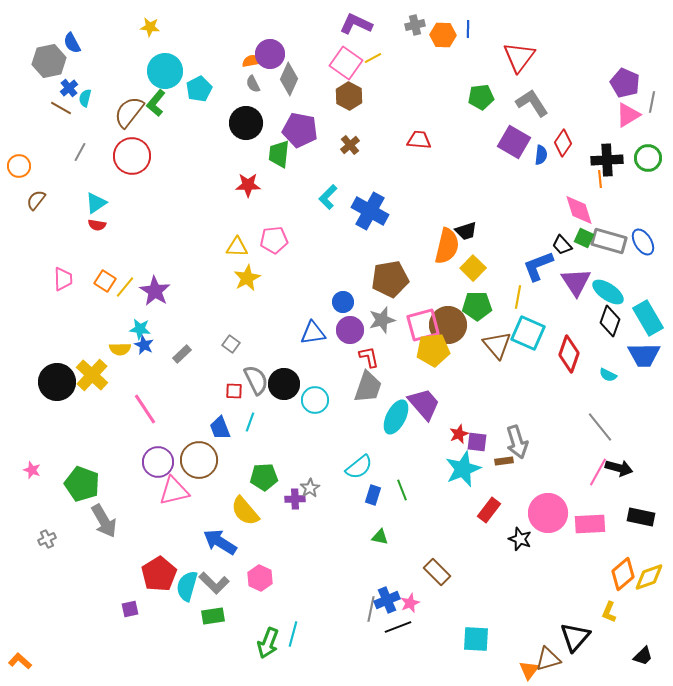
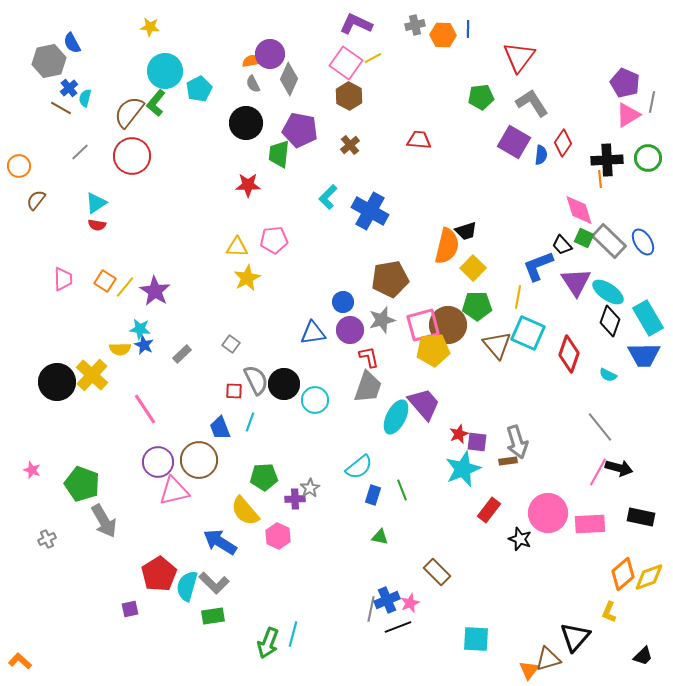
gray line at (80, 152): rotated 18 degrees clockwise
gray rectangle at (609, 241): rotated 28 degrees clockwise
brown rectangle at (504, 461): moved 4 px right
pink hexagon at (260, 578): moved 18 px right, 42 px up
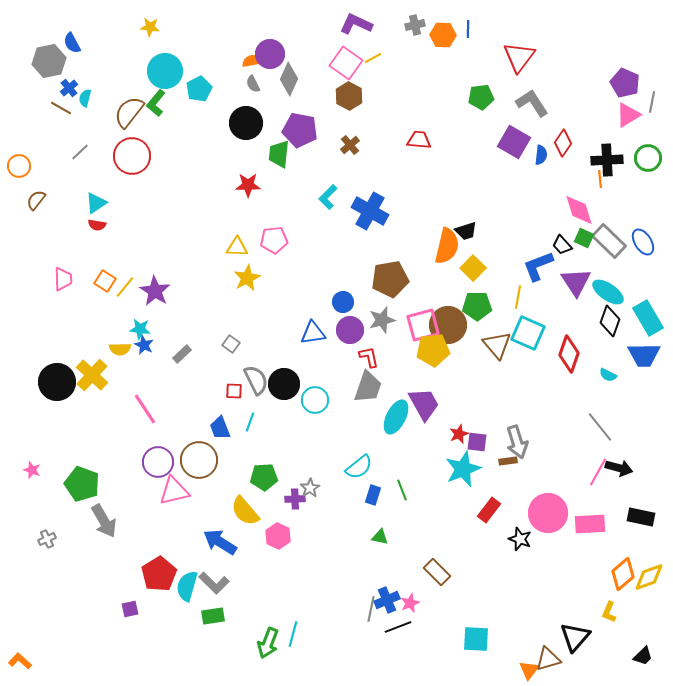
purple trapezoid at (424, 404): rotated 12 degrees clockwise
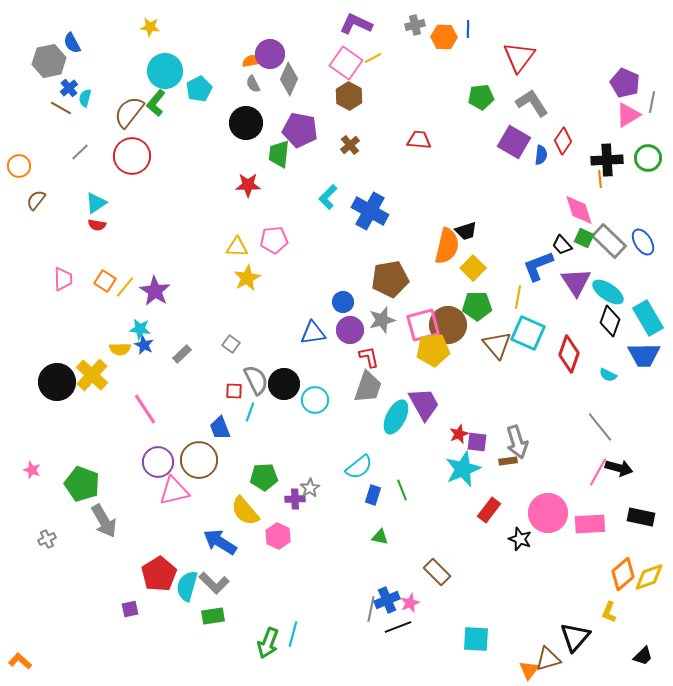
orange hexagon at (443, 35): moved 1 px right, 2 px down
red diamond at (563, 143): moved 2 px up
cyan line at (250, 422): moved 10 px up
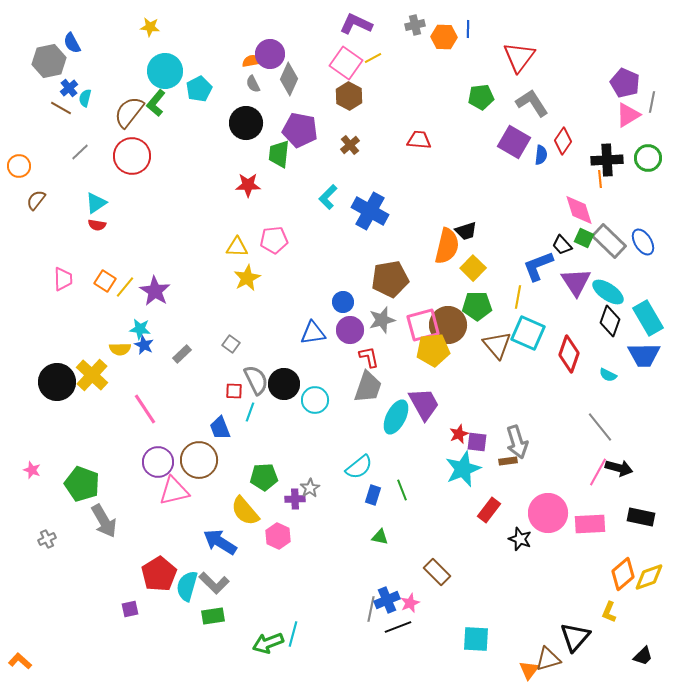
green arrow at (268, 643): rotated 48 degrees clockwise
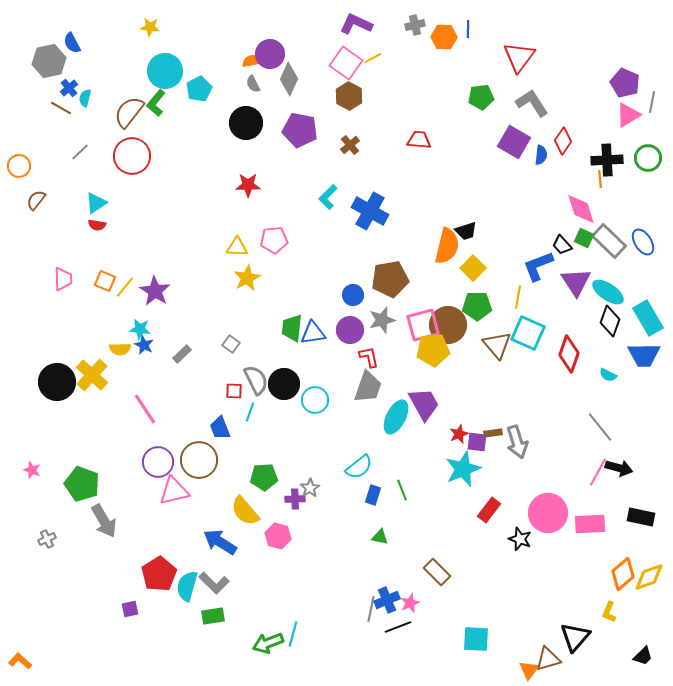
green trapezoid at (279, 154): moved 13 px right, 174 px down
pink diamond at (579, 210): moved 2 px right, 1 px up
orange square at (105, 281): rotated 10 degrees counterclockwise
blue circle at (343, 302): moved 10 px right, 7 px up
brown rectangle at (508, 461): moved 15 px left, 28 px up
pink hexagon at (278, 536): rotated 10 degrees counterclockwise
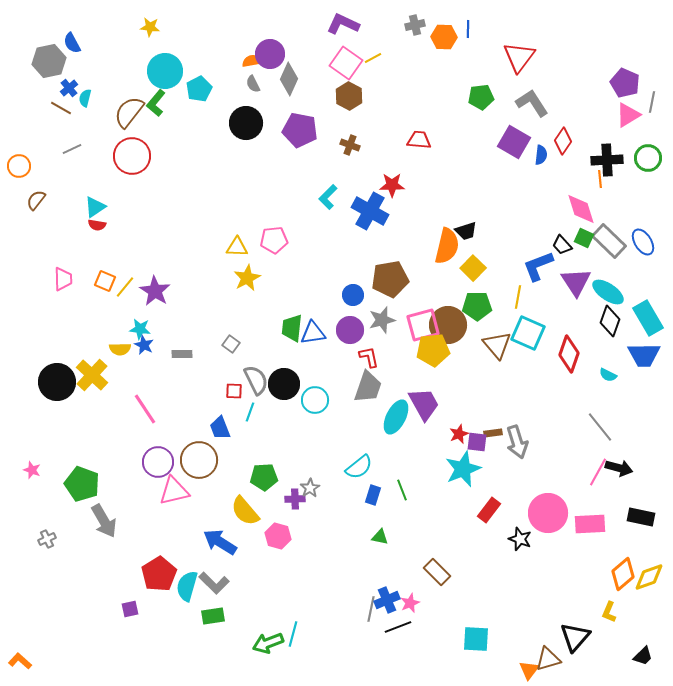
purple L-shape at (356, 24): moved 13 px left
brown cross at (350, 145): rotated 30 degrees counterclockwise
gray line at (80, 152): moved 8 px left, 3 px up; rotated 18 degrees clockwise
red star at (248, 185): moved 144 px right
cyan triangle at (96, 203): moved 1 px left, 4 px down
gray rectangle at (182, 354): rotated 42 degrees clockwise
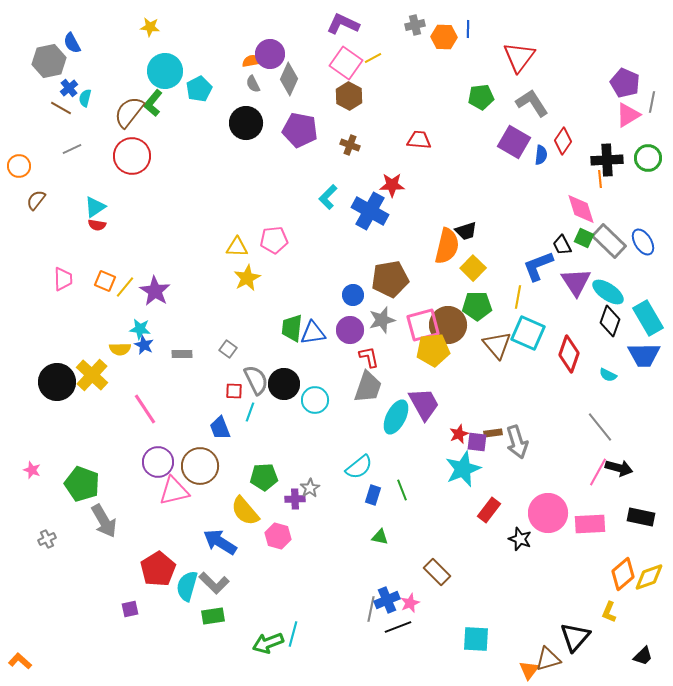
green L-shape at (156, 103): moved 3 px left
black trapezoid at (562, 245): rotated 15 degrees clockwise
gray square at (231, 344): moved 3 px left, 5 px down
brown circle at (199, 460): moved 1 px right, 6 px down
red pentagon at (159, 574): moved 1 px left, 5 px up
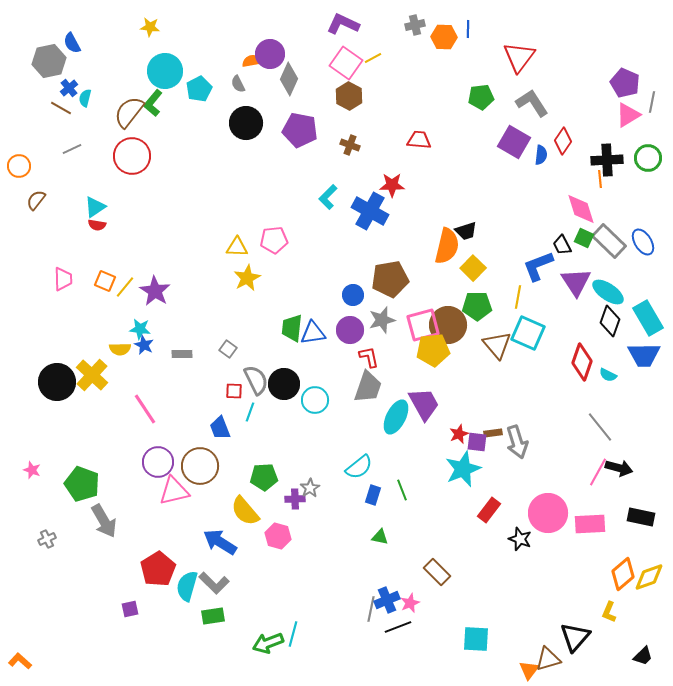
gray semicircle at (253, 84): moved 15 px left
red diamond at (569, 354): moved 13 px right, 8 px down
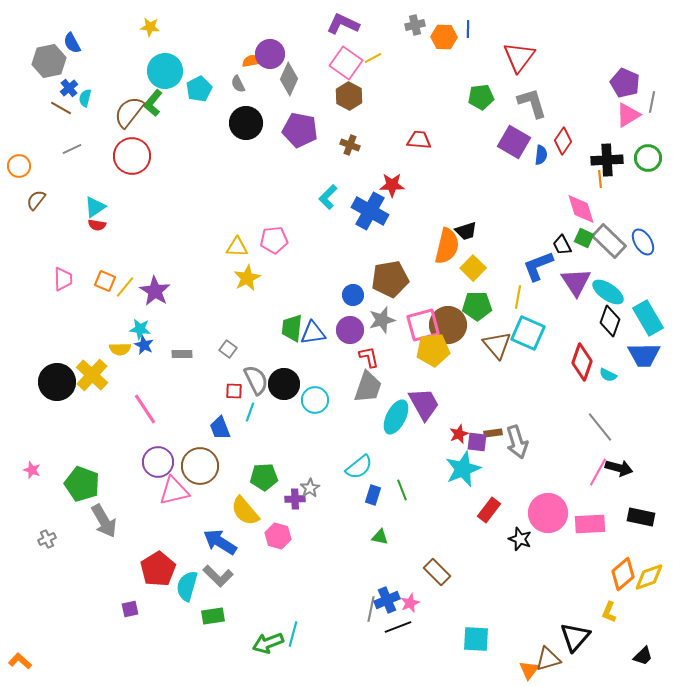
gray L-shape at (532, 103): rotated 16 degrees clockwise
gray L-shape at (214, 583): moved 4 px right, 7 px up
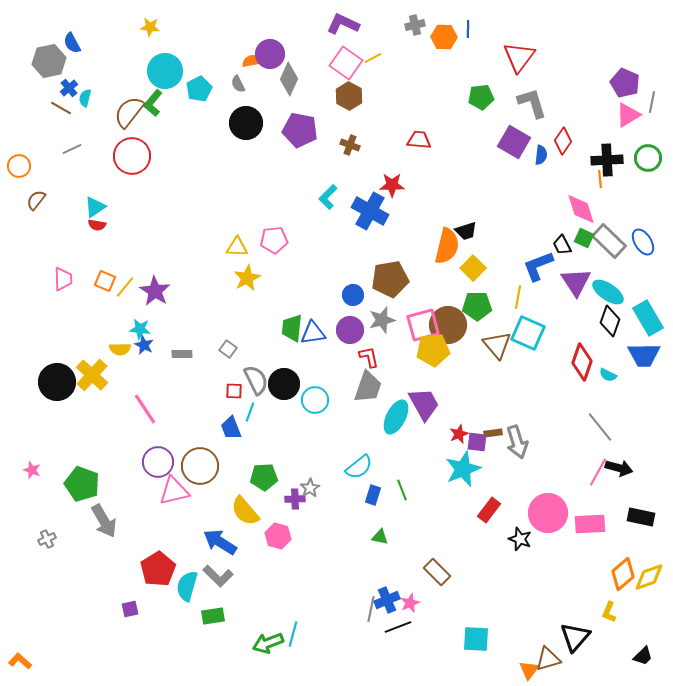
blue trapezoid at (220, 428): moved 11 px right
